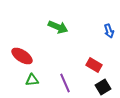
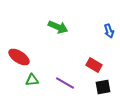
red ellipse: moved 3 px left, 1 px down
purple line: rotated 36 degrees counterclockwise
black square: rotated 21 degrees clockwise
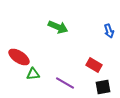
green triangle: moved 1 px right, 6 px up
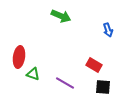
green arrow: moved 3 px right, 11 px up
blue arrow: moved 1 px left, 1 px up
red ellipse: rotated 65 degrees clockwise
green triangle: rotated 24 degrees clockwise
black square: rotated 14 degrees clockwise
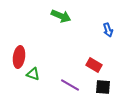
purple line: moved 5 px right, 2 px down
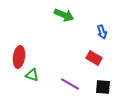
green arrow: moved 3 px right, 1 px up
blue arrow: moved 6 px left, 2 px down
red rectangle: moved 7 px up
green triangle: moved 1 px left, 1 px down
purple line: moved 1 px up
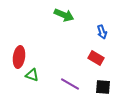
red rectangle: moved 2 px right
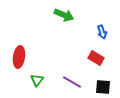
green triangle: moved 5 px right, 5 px down; rotated 48 degrees clockwise
purple line: moved 2 px right, 2 px up
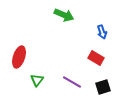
red ellipse: rotated 10 degrees clockwise
black square: rotated 21 degrees counterclockwise
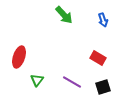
green arrow: rotated 24 degrees clockwise
blue arrow: moved 1 px right, 12 px up
red rectangle: moved 2 px right
